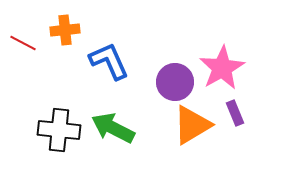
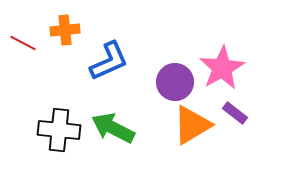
blue L-shape: rotated 90 degrees clockwise
purple rectangle: rotated 30 degrees counterclockwise
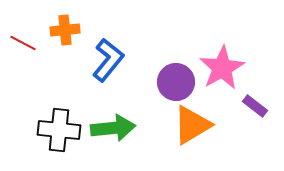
blue L-shape: moved 1 px left, 1 px up; rotated 27 degrees counterclockwise
purple circle: moved 1 px right
purple rectangle: moved 20 px right, 7 px up
green arrow: rotated 147 degrees clockwise
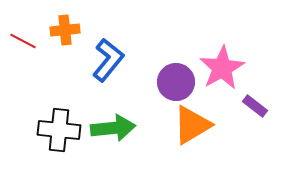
red line: moved 2 px up
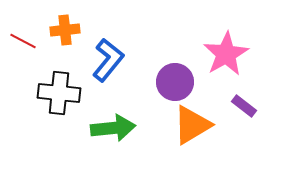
pink star: moved 4 px right, 14 px up
purple circle: moved 1 px left
purple rectangle: moved 11 px left
black cross: moved 37 px up
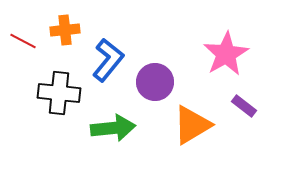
purple circle: moved 20 px left
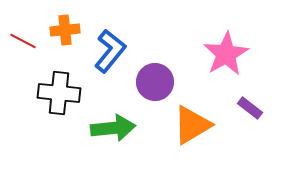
blue L-shape: moved 2 px right, 9 px up
purple rectangle: moved 6 px right, 2 px down
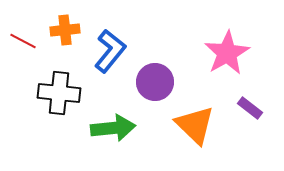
pink star: moved 1 px right, 1 px up
orange triangle: moved 3 px right; rotated 45 degrees counterclockwise
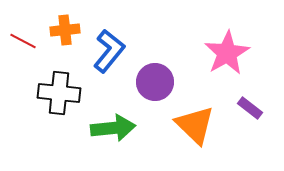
blue L-shape: moved 1 px left
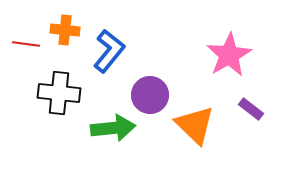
orange cross: rotated 12 degrees clockwise
red line: moved 3 px right, 3 px down; rotated 20 degrees counterclockwise
pink star: moved 2 px right, 2 px down
purple circle: moved 5 px left, 13 px down
purple rectangle: moved 1 px right, 1 px down
